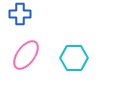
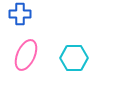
pink ellipse: rotated 12 degrees counterclockwise
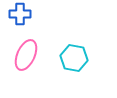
cyan hexagon: rotated 12 degrees clockwise
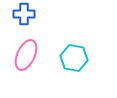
blue cross: moved 4 px right
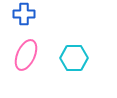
cyan hexagon: rotated 12 degrees counterclockwise
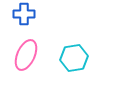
cyan hexagon: rotated 8 degrees counterclockwise
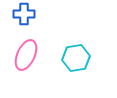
cyan hexagon: moved 2 px right
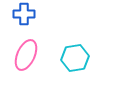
cyan hexagon: moved 1 px left
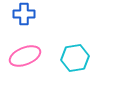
pink ellipse: moved 1 px left, 1 px down; rotated 44 degrees clockwise
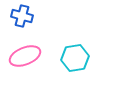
blue cross: moved 2 px left, 2 px down; rotated 15 degrees clockwise
